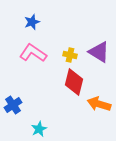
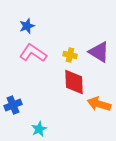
blue star: moved 5 px left, 4 px down
red diamond: rotated 16 degrees counterclockwise
blue cross: rotated 12 degrees clockwise
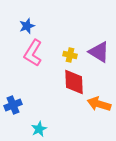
pink L-shape: rotated 92 degrees counterclockwise
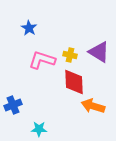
blue star: moved 2 px right, 2 px down; rotated 21 degrees counterclockwise
pink L-shape: moved 9 px right, 7 px down; rotated 76 degrees clockwise
orange arrow: moved 6 px left, 2 px down
cyan star: rotated 28 degrees clockwise
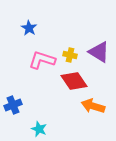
red diamond: moved 1 px up; rotated 32 degrees counterclockwise
cyan star: rotated 21 degrees clockwise
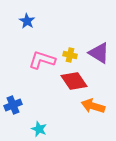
blue star: moved 2 px left, 7 px up
purple triangle: moved 1 px down
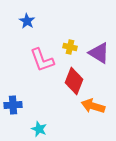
yellow cross: moved 8 px up
pink L-shape: rotated 128 degrees counterclockwise
red diamond: rotated 56 degrees clockwise
blue cross: rotated 18 degrees clockwise
